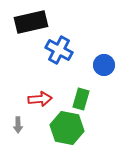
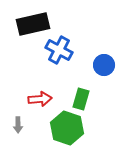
black rectangle: moved 2 px right, 2 px down
green hexagon: rotated 8 degrees clockwise
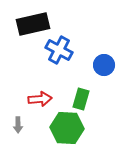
green hexagon: rotated 16 degrees counterclockwise
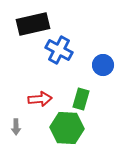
blue circle: moved 1 px left
gray arrow: moved 2 px left, 2 px down
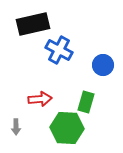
green rectangle: moved 5 px right, 3 px down
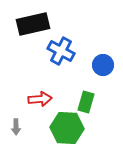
blue cross: moved 2 px right, 1 px down
